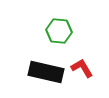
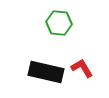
green hexagon: moved 8 px up
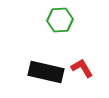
green hexagon: moved 1 px right, 3 px up; rotated 10 degrees counterclockwise
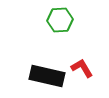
black rectangle: moved 1 px right, 4 px down
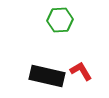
red L-shape: moved 1 px left, 3 px down
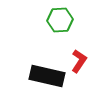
red L-shape: moved 2 px left, 10 px up; rotated 65 degrees clockwise
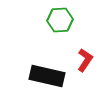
red L-shape: moved 6 px right, 1 px up
